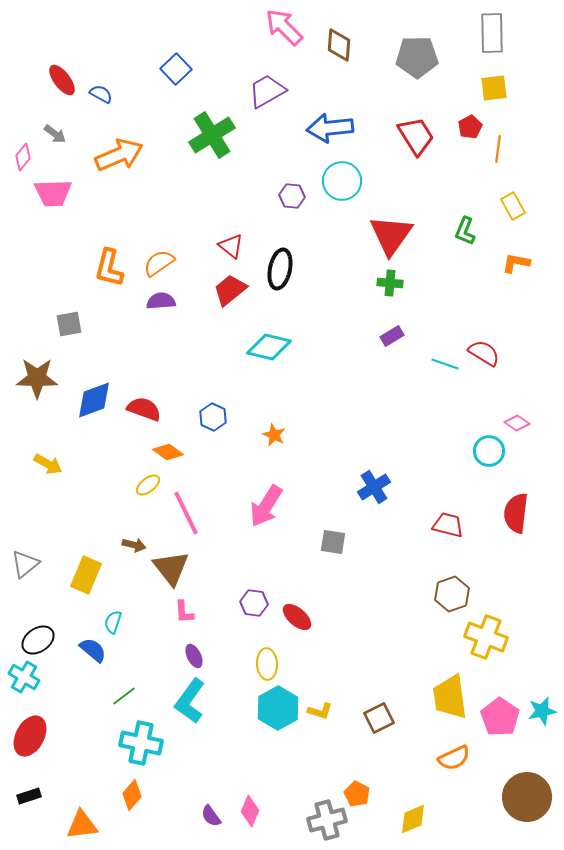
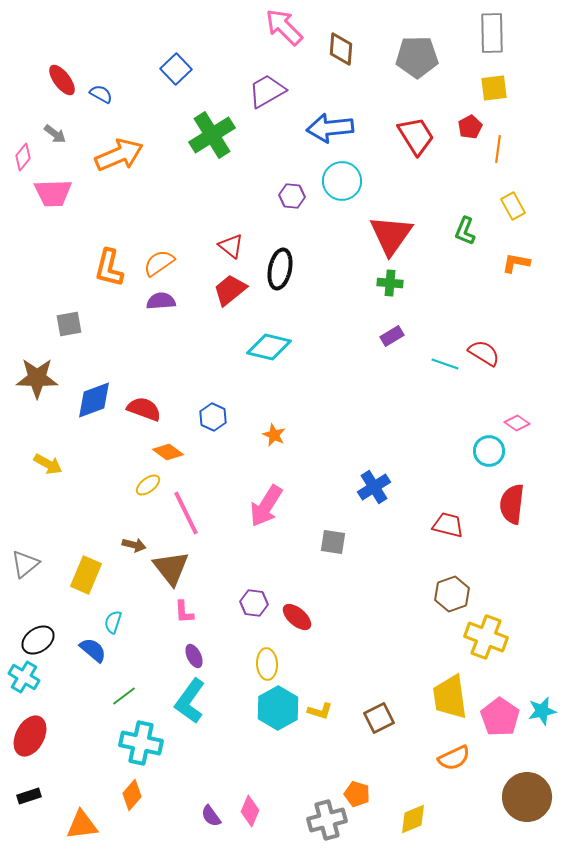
brown diamond at (339, 45): moved 2 px right, 4 px down
red semicircle at (516, 513): moved 4 px left, 9 px up
orange pentagon at (357, 794): rotated 10 degrees counterclockwise
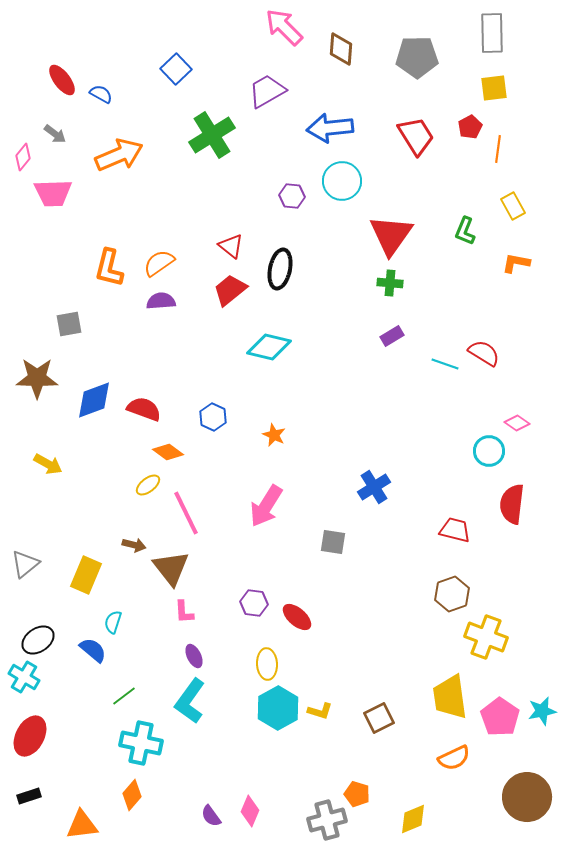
red trapezoid at (448, 525): moved 7 px right, 5 px down
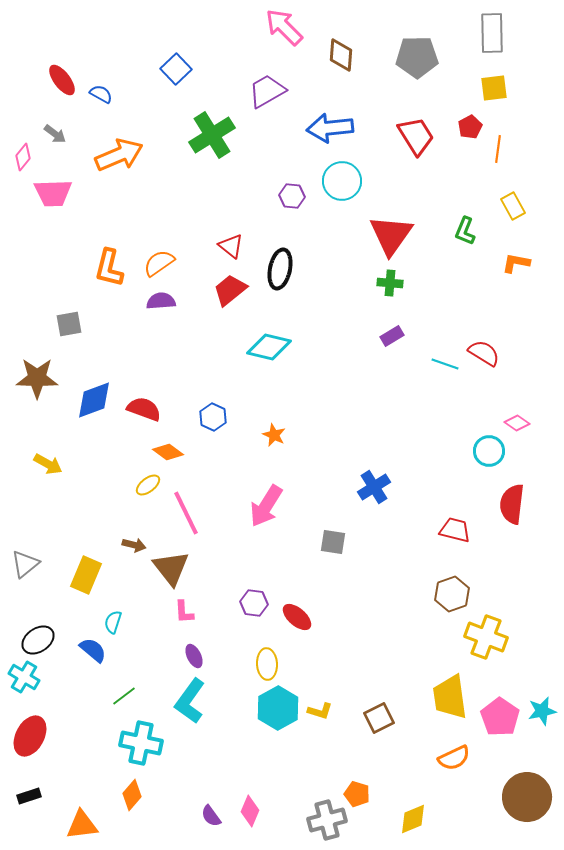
brown diamond at (341, 49): moved 6 px down
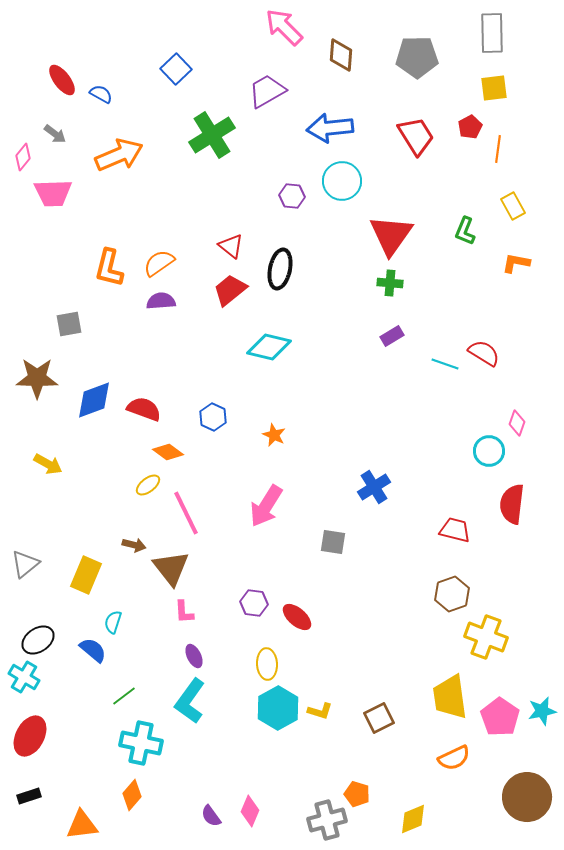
pink diamond at (517, 423): rotated 75 degrees clockwise
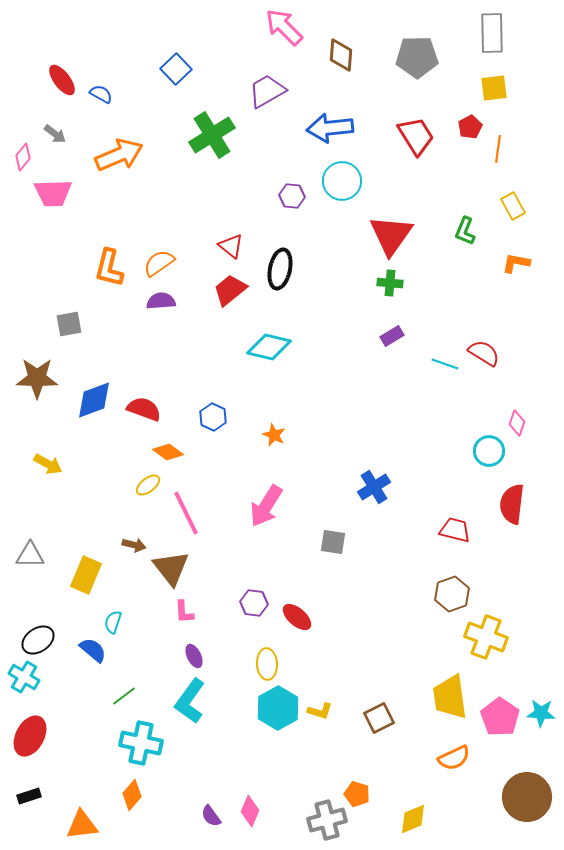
gray triangle at (25, 564): moved 5 px right, 9 px up; rotated 40 degrees clockwise
cyan star at (542, 711): moved 1 px left, 2 px down; rotated 16 degrees clockwise
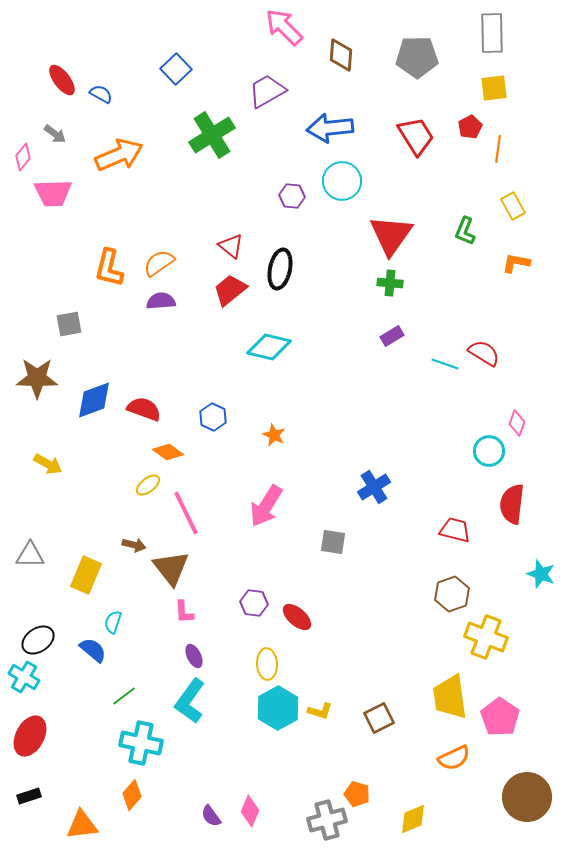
cyan star at (541, 713): moved 139 px up; rotated 16 degrees clockwise
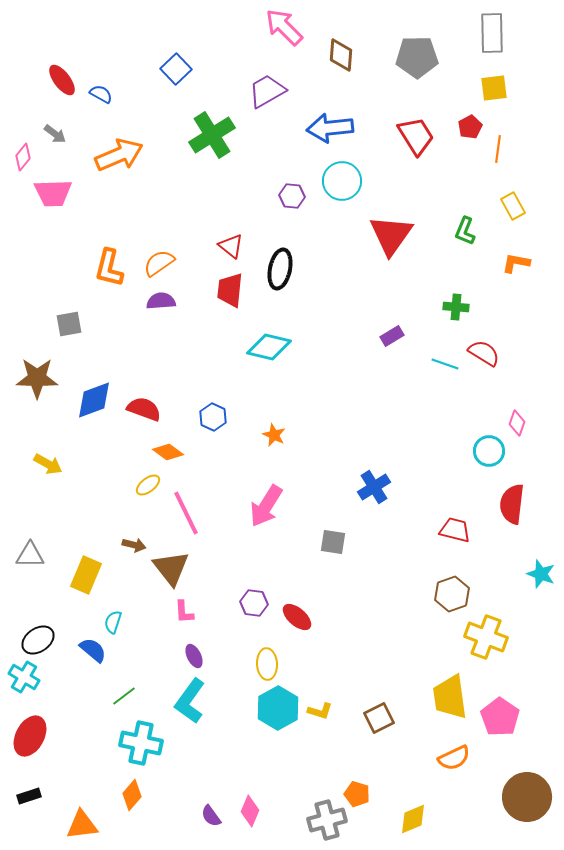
green cross at (390, 283): moved 66 px right, 24 px down
red trapezoid at (230, 290): rotated 45 degrees counterclockwise
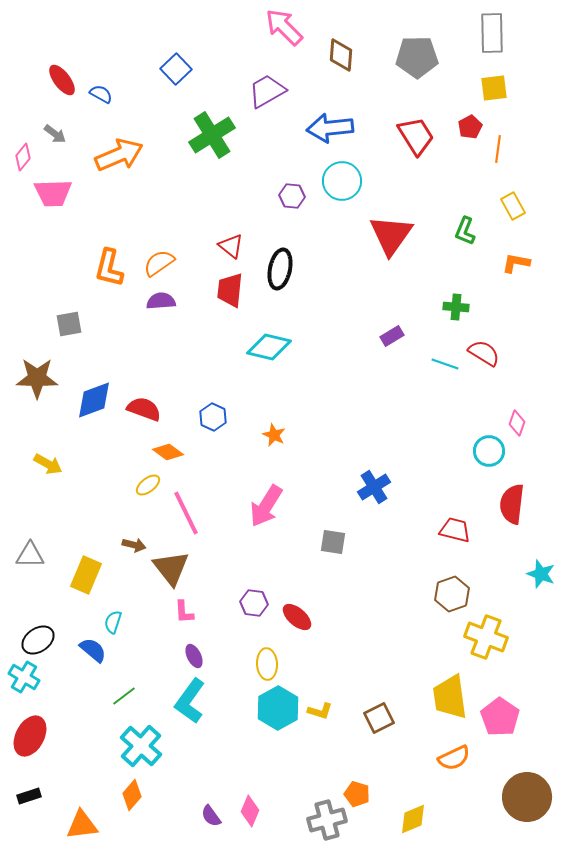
cyan cross at (141, 743): moved 3 px down; rotated 30 degrees clockwise
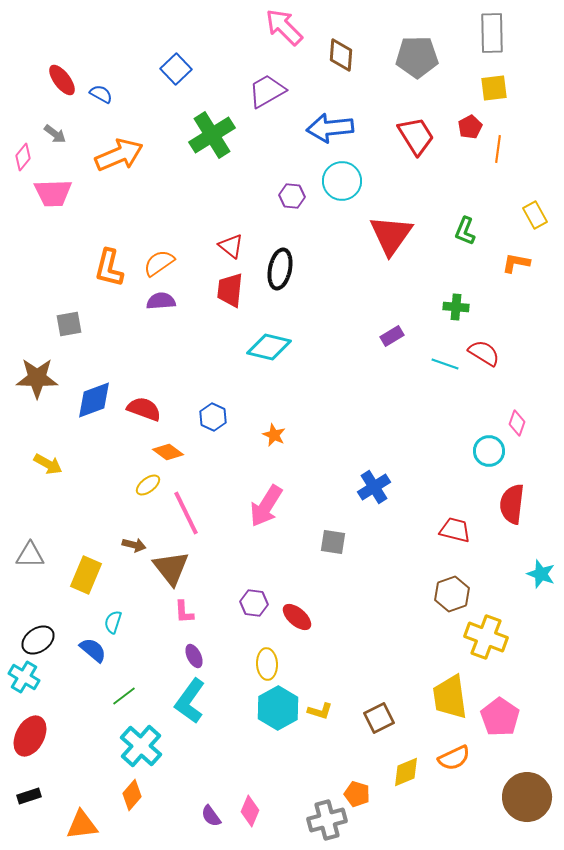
yellow rectangle at (513, 206): moved 22 px right, 9 px down
yellow diamond at (413, 819): moved 7 px left, 47 px up
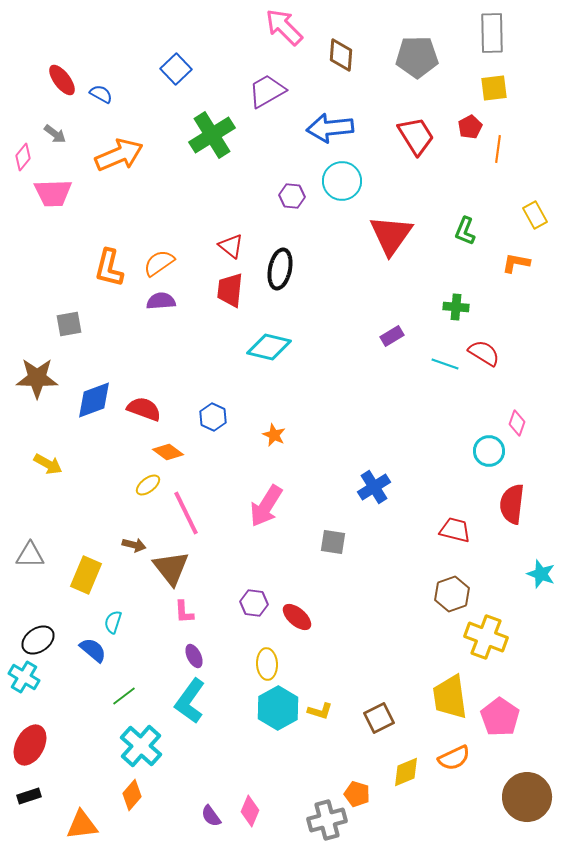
red ellipse at (30, 736): moved 9 px down
